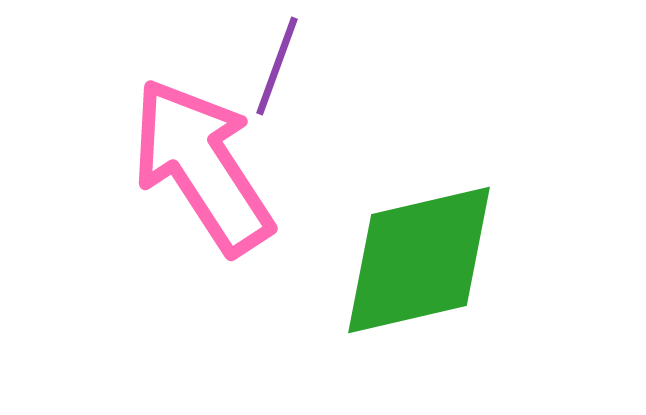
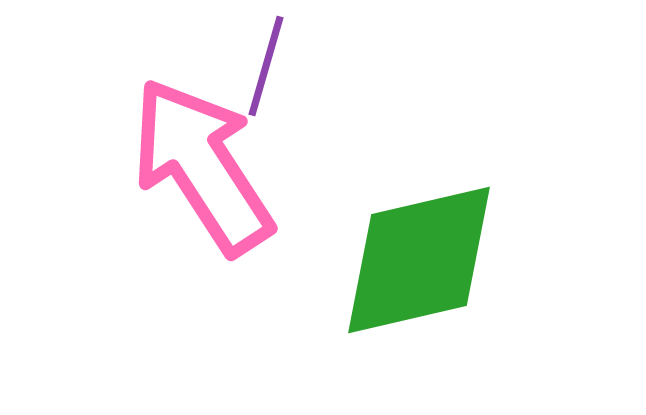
purple line: moved 11 px left; rotated 4 degrees counterclockwise
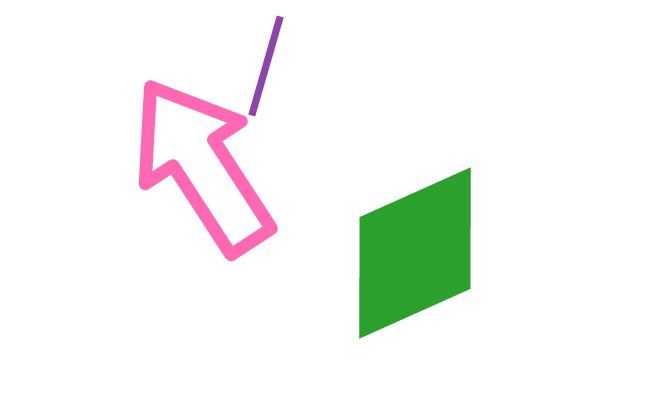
green diamond: moved 4 px left, 7 px up; rotated 11 degrees counterclockwise
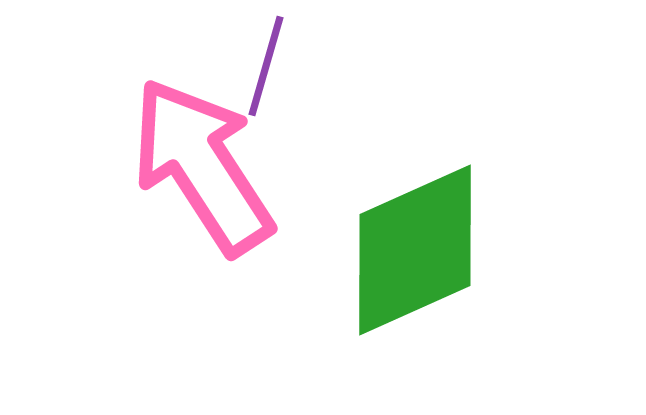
green diamond: moved 3 px up
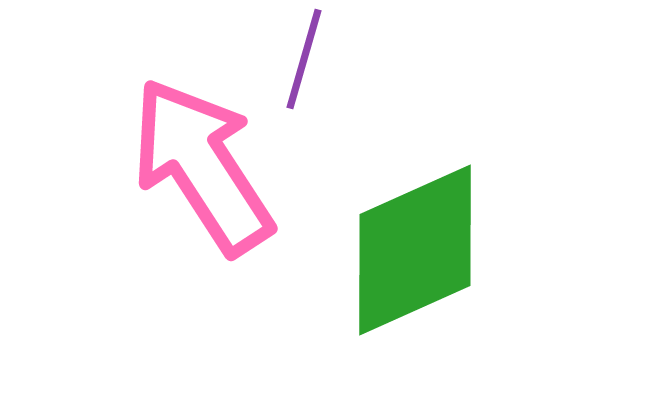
purple line: moved 38 px right, 7 px up
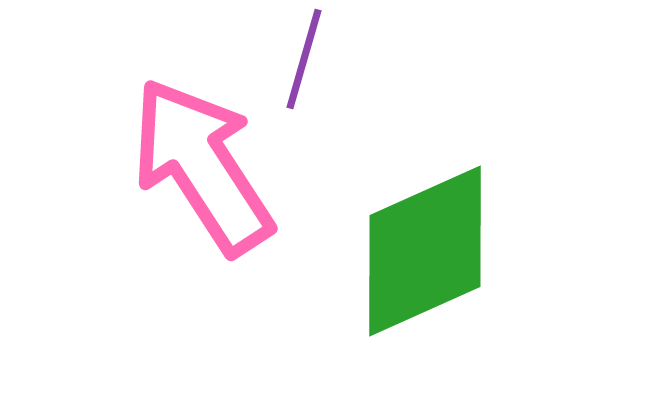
green diamond: moved 10 px right, 1 px down
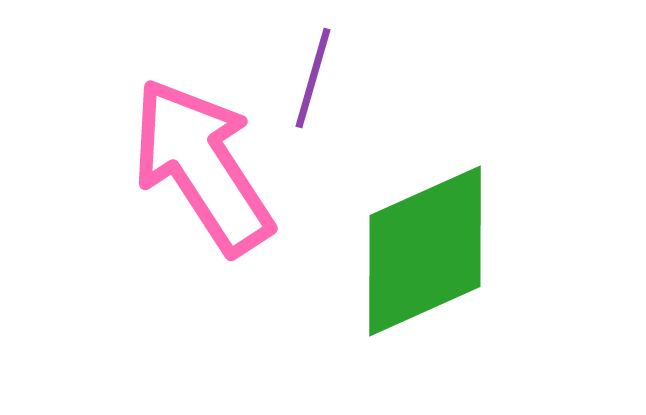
purple line: moved 9 px right, 19 px down
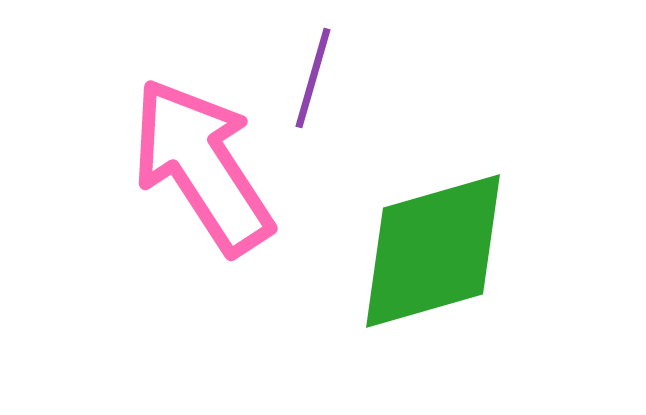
green diamond: moved 8 px right; rotated 8 degrees clockwise
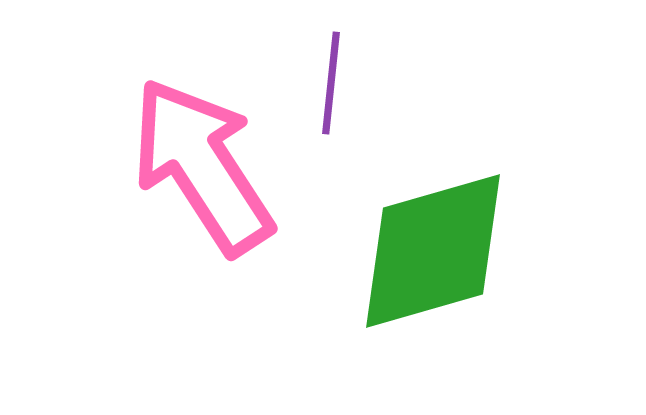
purple line: moved 18 px right, 5 px down; rotated 10 degrees counterclockwise
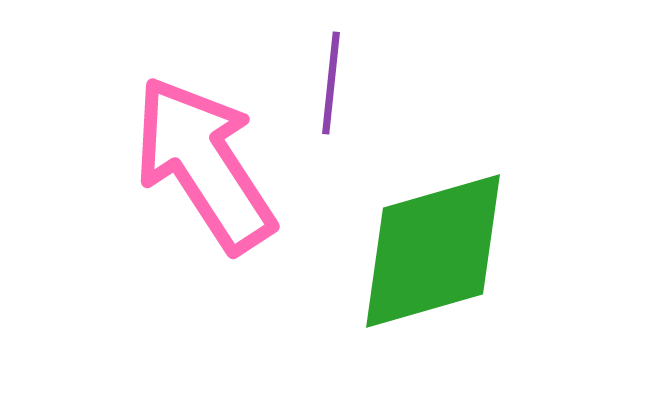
pink arrow: moved 2 px right, 2 px up
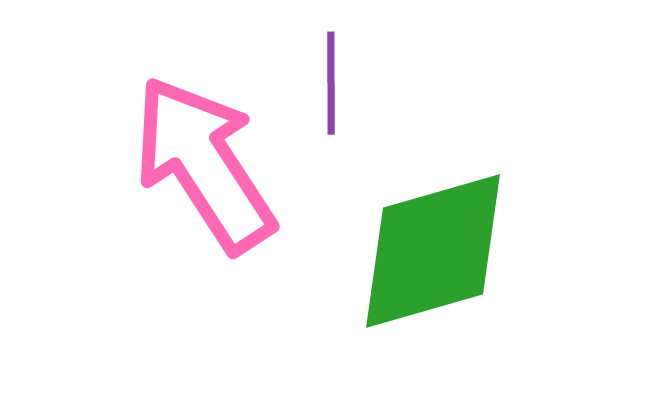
purple line: rotated 6 degrees counterclockwise
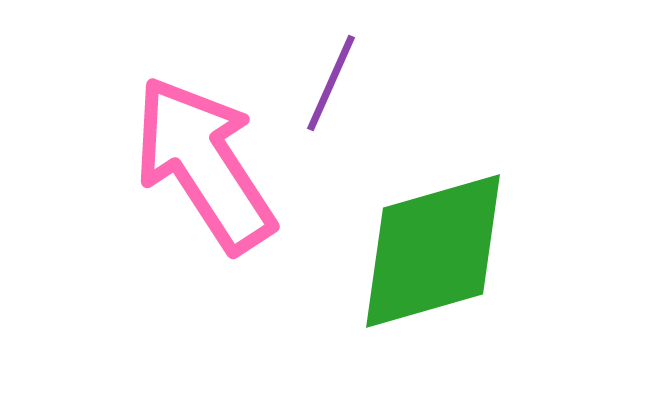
purple line: rotated 24 degrees clockwise
